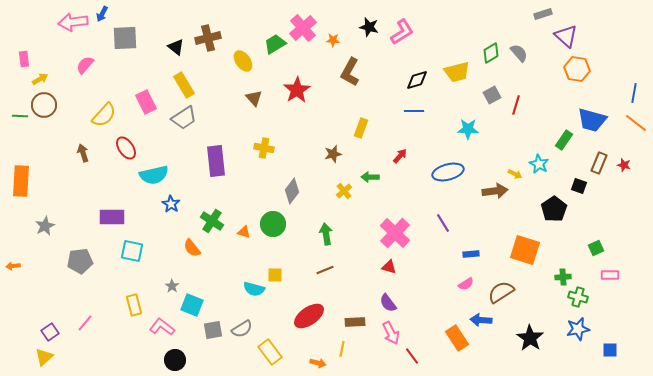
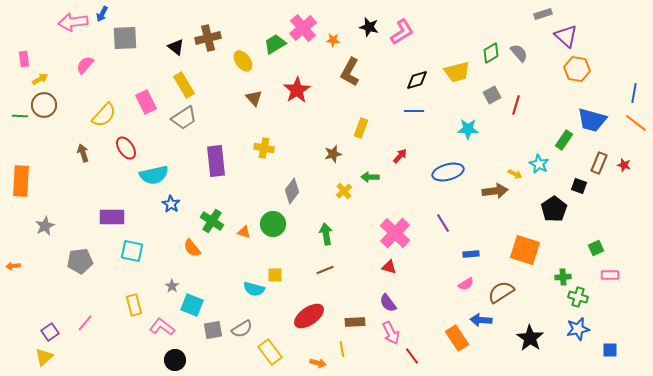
yellow line at (342, 349): rotated 21 degrees counterclockwise
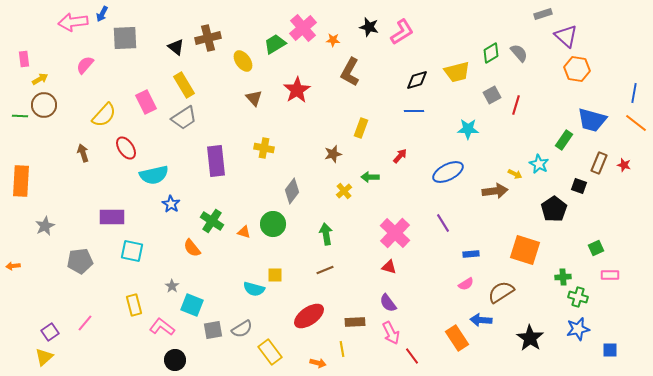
blue ellipse at (448, 172): rotated 12 degrees counterclockwise
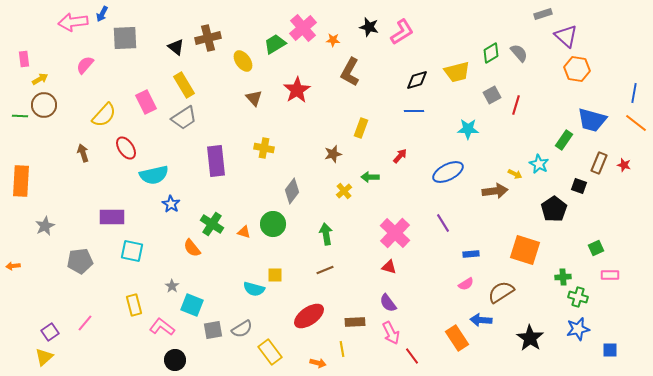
green cross at (212, 221): moved 3 px down
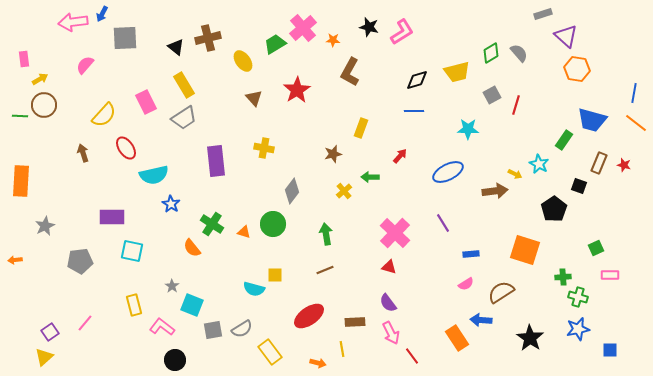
orange arrow at (13, 266): moved 2 px right, 6 px up
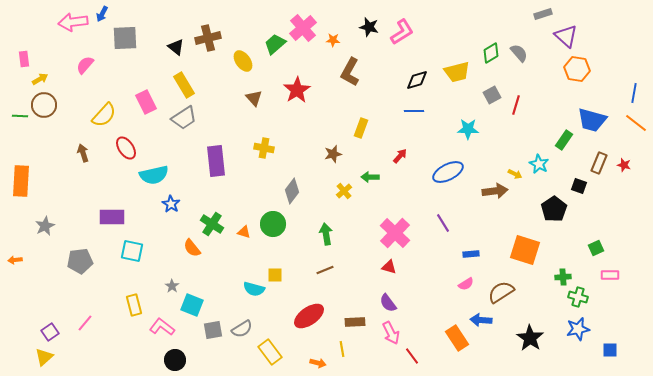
green trapezoid at (275, 44): rotated 10 degrees counterclockwise
